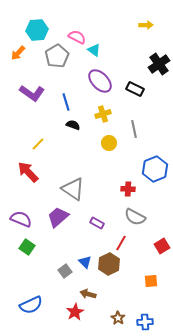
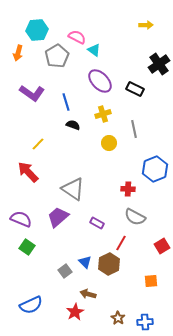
orange arrow: rotated 28 degrees counterclockwise
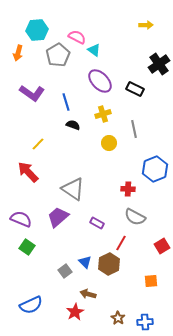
gray pentagon: moved 1 px right, 1 px up
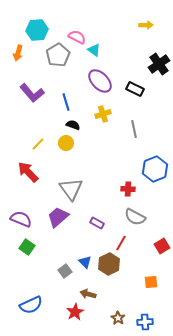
purple L-shape: rotated 15 degrees clockwise
yellow circle: moved 43 px left
gray triangle: moved 2 px left; rotated 20 degrees clockwise
orange square: moved 1 px down
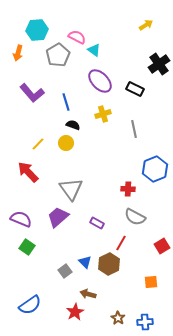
yellow arrow: rotated 32 degrees counterclockwise
blue semicircle: moved 1 px left; rotated 10 degrees counterclockwise
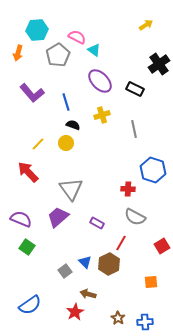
yellow cross: moved 1 px left, 1 px down
blue hexagon: moved 2 px left, 1 px down; rotated 20 degrees counterclockwise
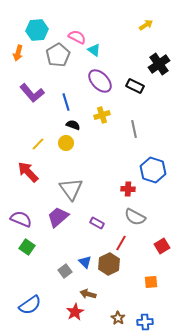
black rectangle: moved 3 px up
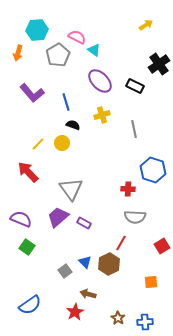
yellow circle: moved 4 px left
gray semicircle: rotated 25 degrees counterclockwise
purple rectangle: moved 13 px left
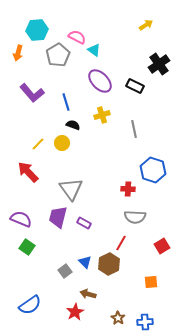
purple trapezoid: rotated 35 degrees counterclockwise
